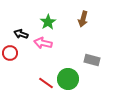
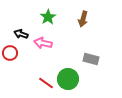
green star: moved 5 px up
gray rectangle: moved 1 px left, 1 px up
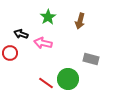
brown arrow: moved 3 px left, 2 px down
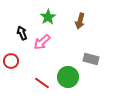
black arrow: moved 1 px right, 1 px up; rotated 48 degrees clockwise
pink arrow: moved 1 px left, 1 px up; rotated 54 degrees counterclockwise
red circle: moved 1 px right, 8 px down
green circle: moved 2 px up
red line: moved 4 px left
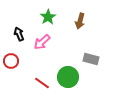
black arrow: moved 3 px left, 1 px down
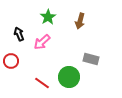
green circle: moved 1 px right
